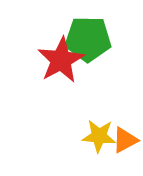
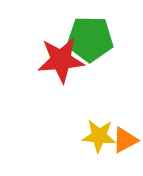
green pentagon: moved 2 px right
red star: rotated 24 degrees clockwise
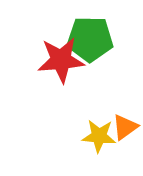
orange triangle: moved 13 px up; rotated 8 degrees counterclockwise
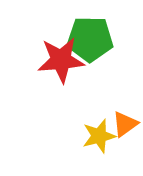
orange triangle: moved 3 px up
yellow star: rotated 20 degrees counterclockwise
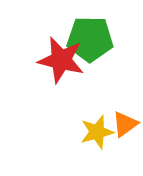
red star: rotated 18 degrees clockwise
yellow star: moved 2 px left, 4 px up
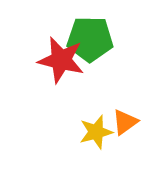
orange triangle: moved 2 px up
yellow star: moved 1 px left
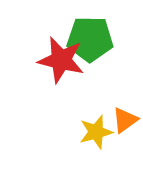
orange triangle: moved 2 px up
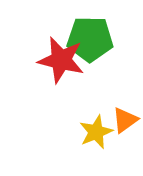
yellow star: rotated 8 degrees counterclockwise
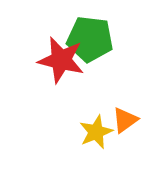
green pentagon: rotated 6 degrees clockwise
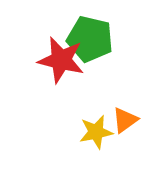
green pentagon: rotated 6 degrees clockwise
yellow star: rotated 12 degrees clockwise
